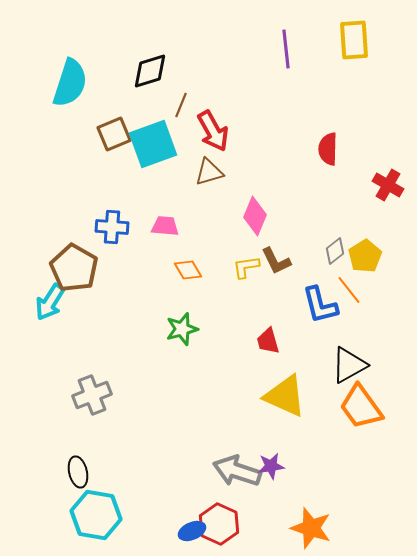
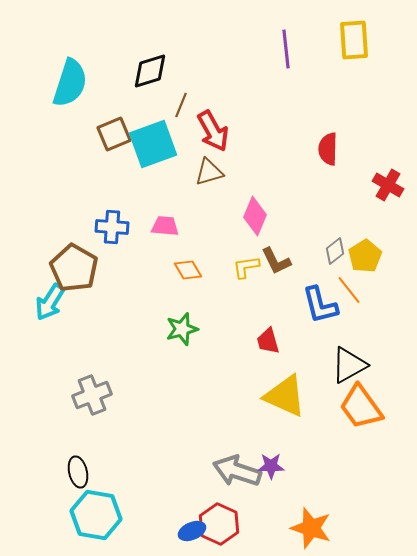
purple star: rotated 8 degrees clockwise
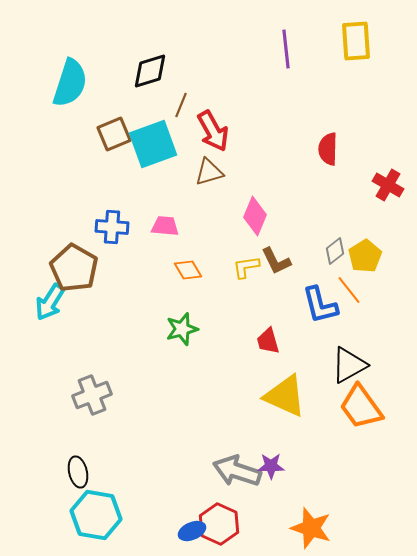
yellow rectangle: moved 2 px right, 1 px down
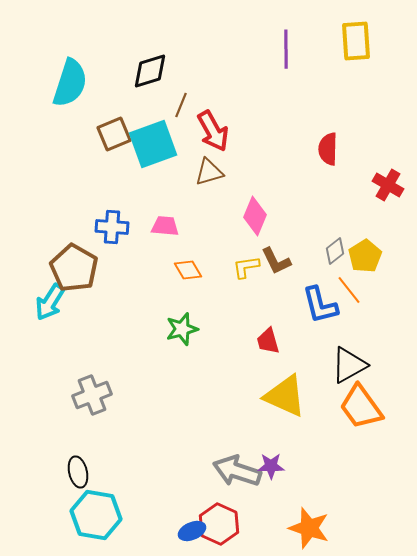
purple line: rotated 6 degrees clockwise
orange star: moved 2 px left
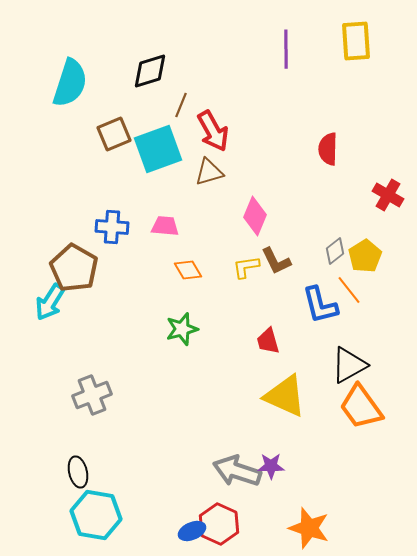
cyan square: moved 5 px right, 5 px down
red cross: moved 10 px down
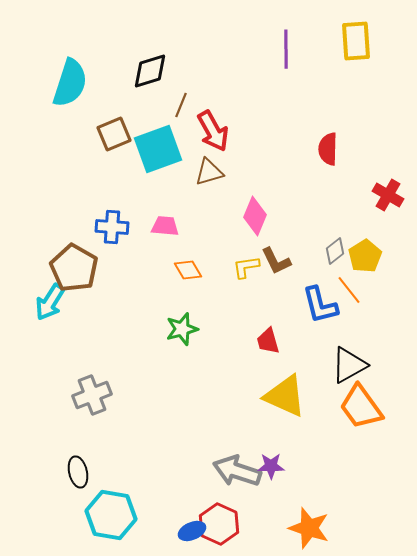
cyan hexagon: moved 15 px right
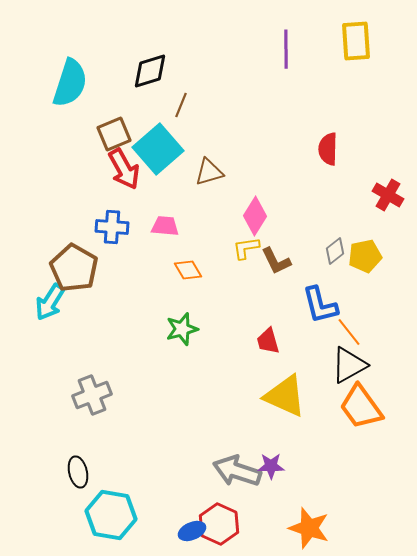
red arrow: moved 89 px left, 38 px down
cyan square: rotated 21 degrees counterclockwise
pink diamond: rotated 9 degrees clockwise
yellow pentagon: rotated 20 degrees clockwise
yellow L-shape: moved 19 px up
orange line: moved 42 px down
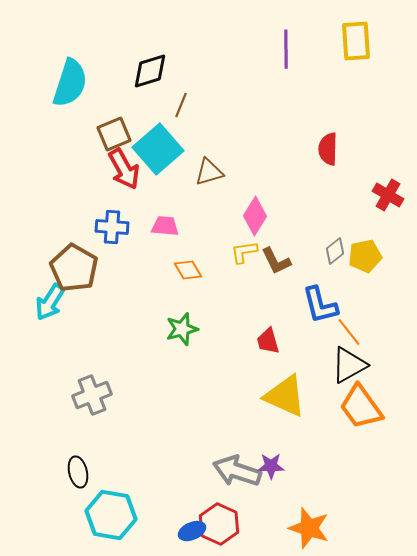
yellow L-shape: moved 2 px left, 4 px down
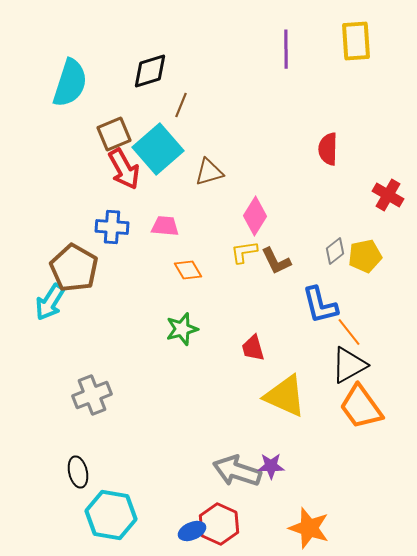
red trapezoid: moved 15 px left, 7 px down
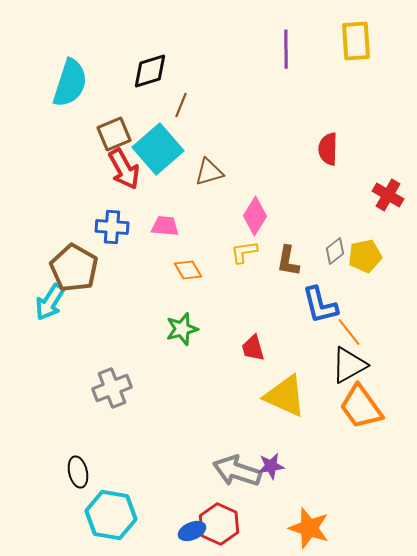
brown L-shape: moved 12 px right; rotated 36 degrees clockwise
gray cross: moved 20 px right, 7 px up
purple star: rotated 8 degrees counterclockwise
